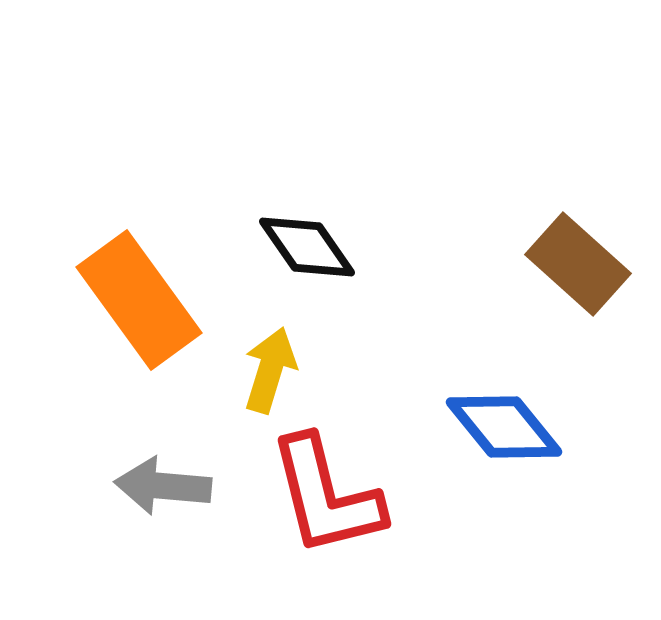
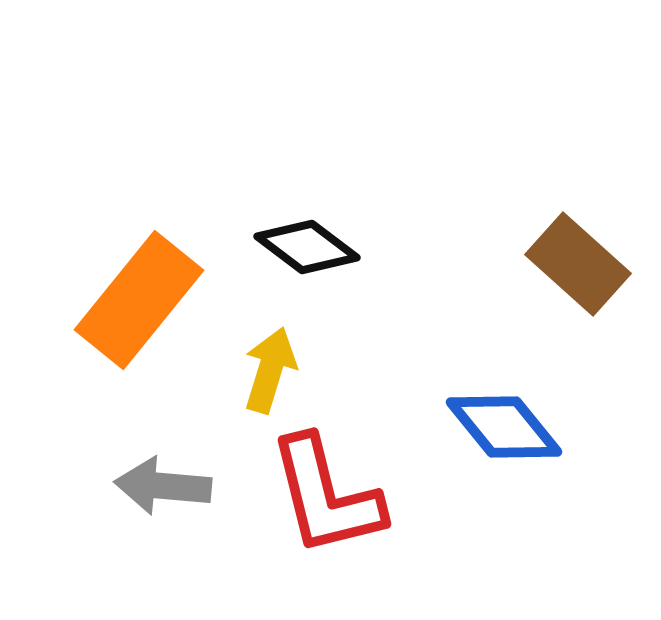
black diamond: rotated 18 degrees counterclockwise
orange rectangle: rotated 75 degrees clockwise
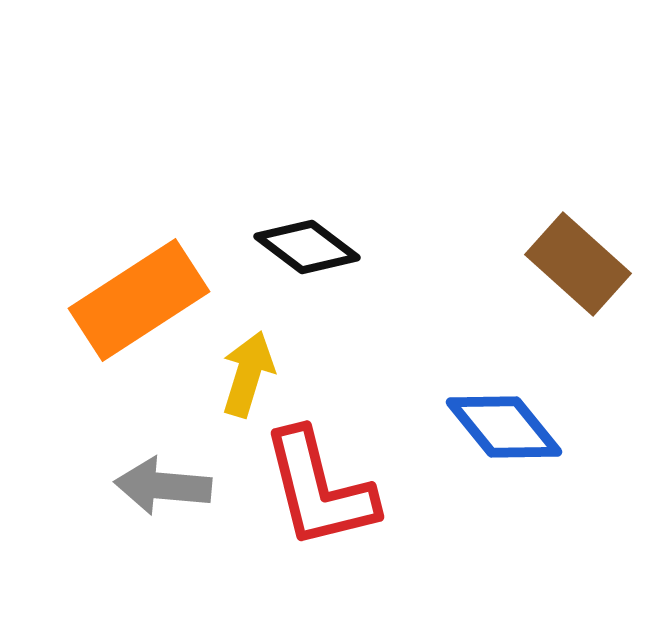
orange rectangle: rotated 18 degrees clockwise
yellow arrow: moved 22 px left, 4 px down
red L-shape: moved 7 px left, 7 px up
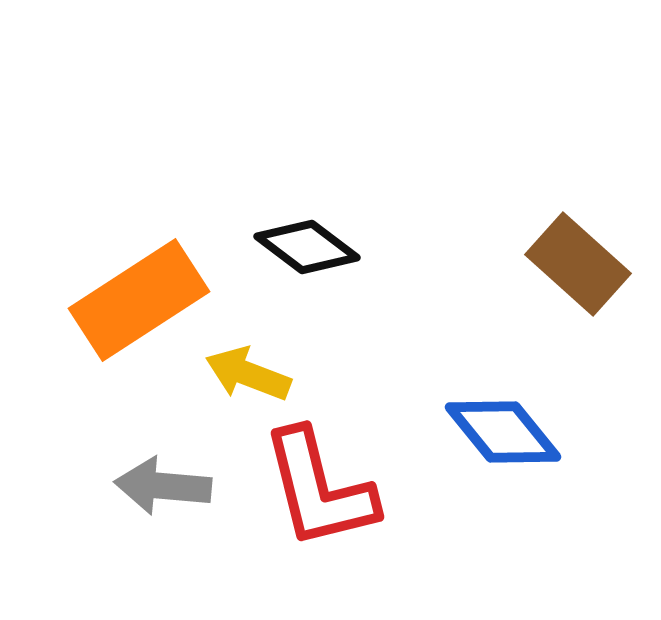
yellow arrow: rotated 86 degrees counterclockwise
blue diamond: moved 1 px left, 5 px down
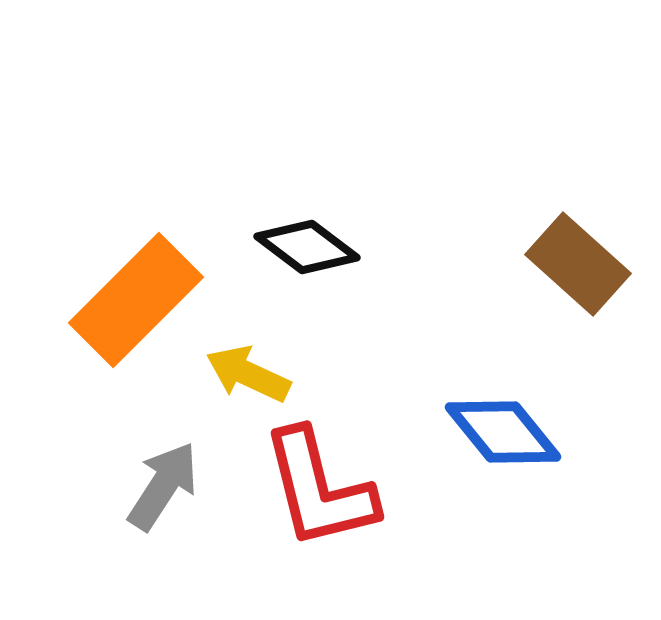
orange rectangle: moved 3 px left; rotated 12 degrees counterclockwise
yellow arrow: rotated 4 degrees clockwise
gray arrow: rotated 118 degrees clockwise
